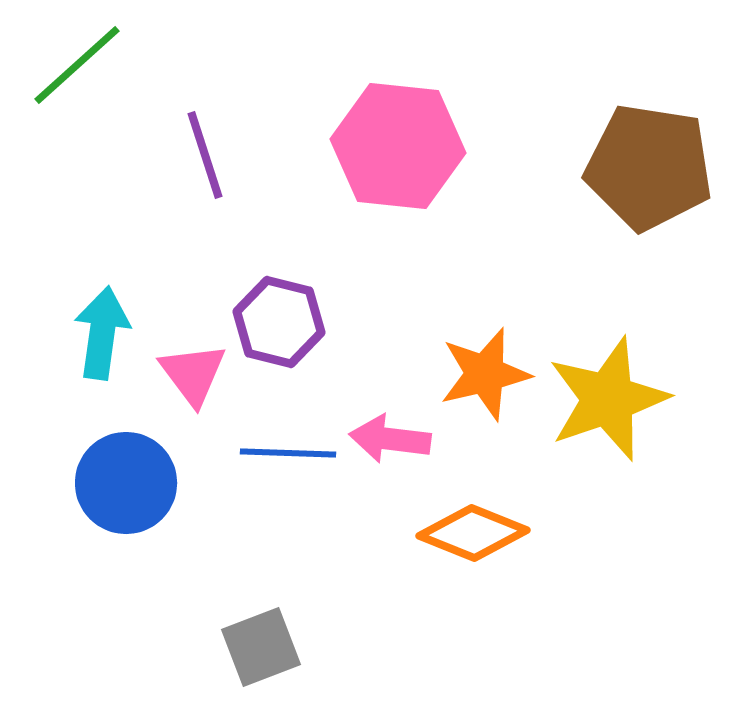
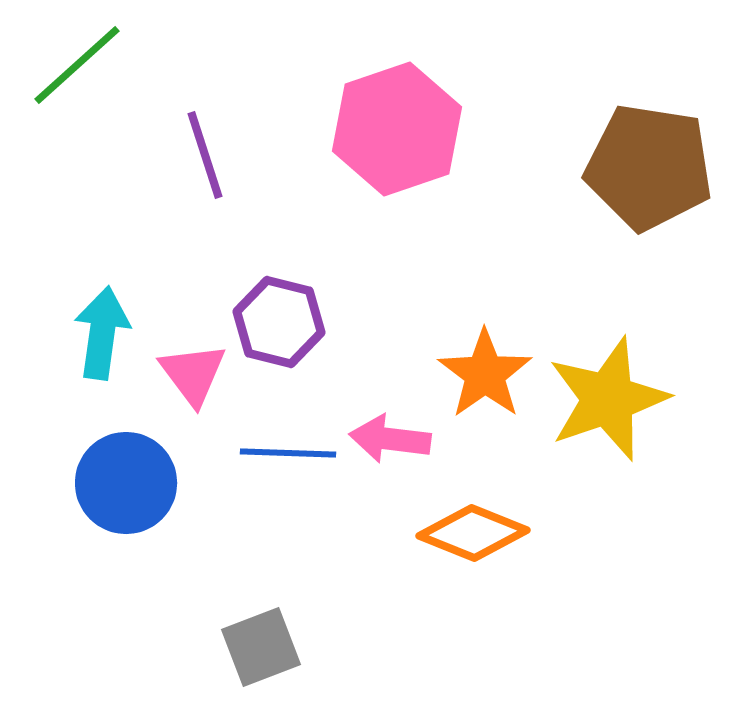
pink hexagon: moved 1 px left, 17 px up; rotated 25 degrees counterclockwise
orange star: rotated 22 degrees counterclockwise
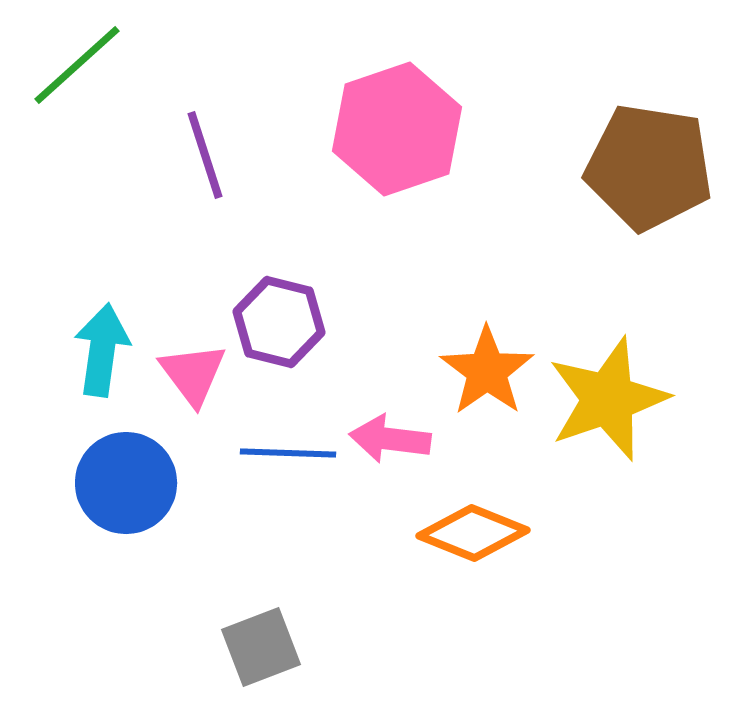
cyan arrow: moved 17 px down
orange star: moved 2 px right, 3 px up
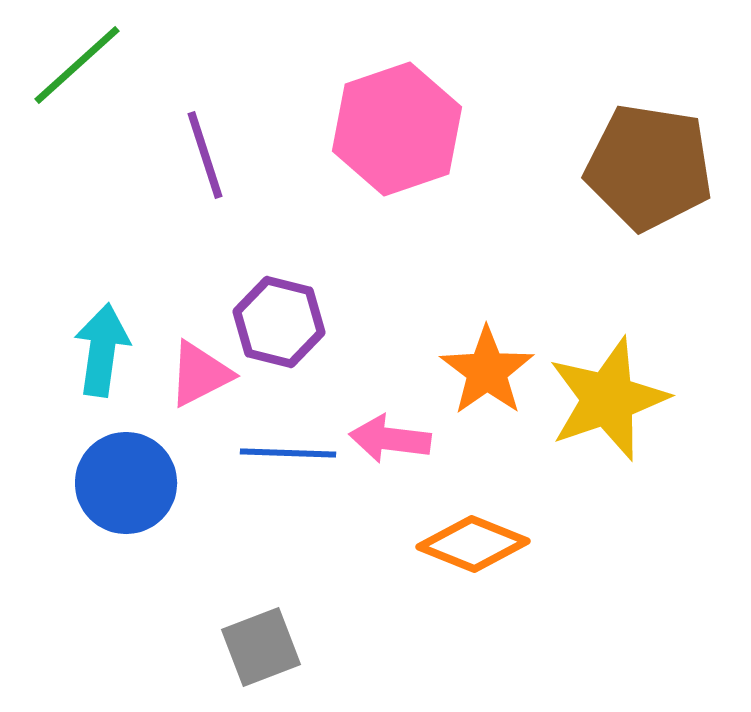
pink triangle: moved 7 px right; rotated 40 degrees clockwise
orange diamond: moved 11 px down
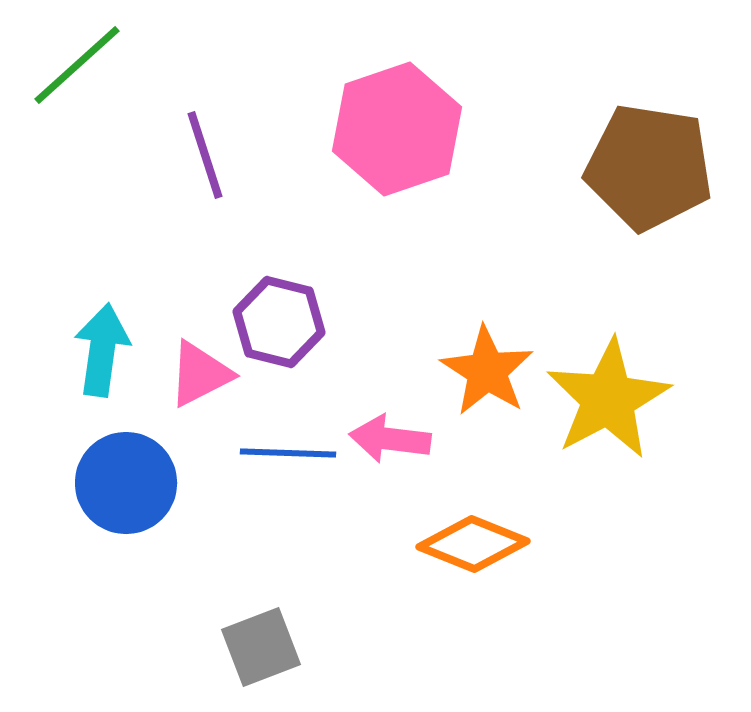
orange star: rotated 4 degrees counterclockwise
yellow star: rotated 9 degrees counterclockwise
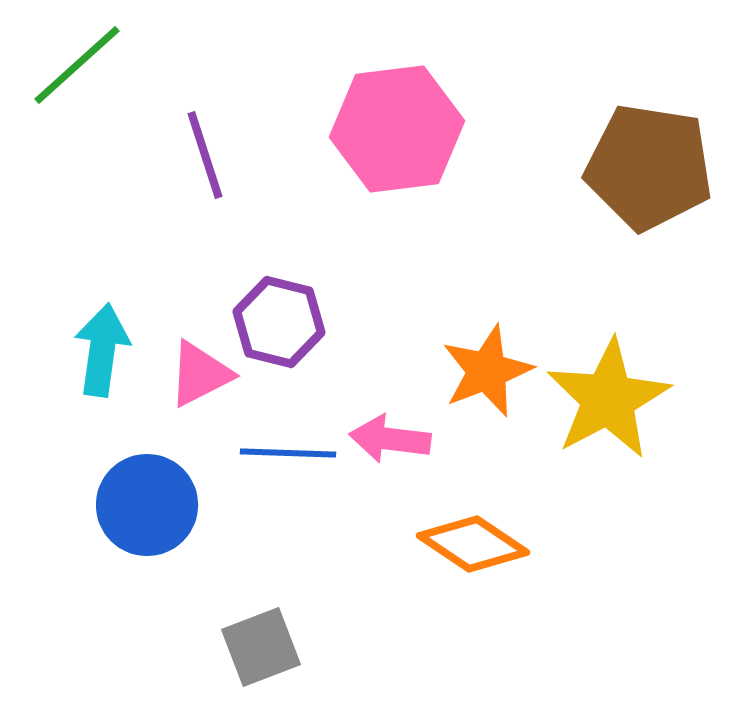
pink hexagon: rotated 12 degrees clockwise
orange star: rotated 18 degrees clockwise
blue circle: moved 21 px right, 22 px down
orange diamond: rotated 12 degrees clockwise
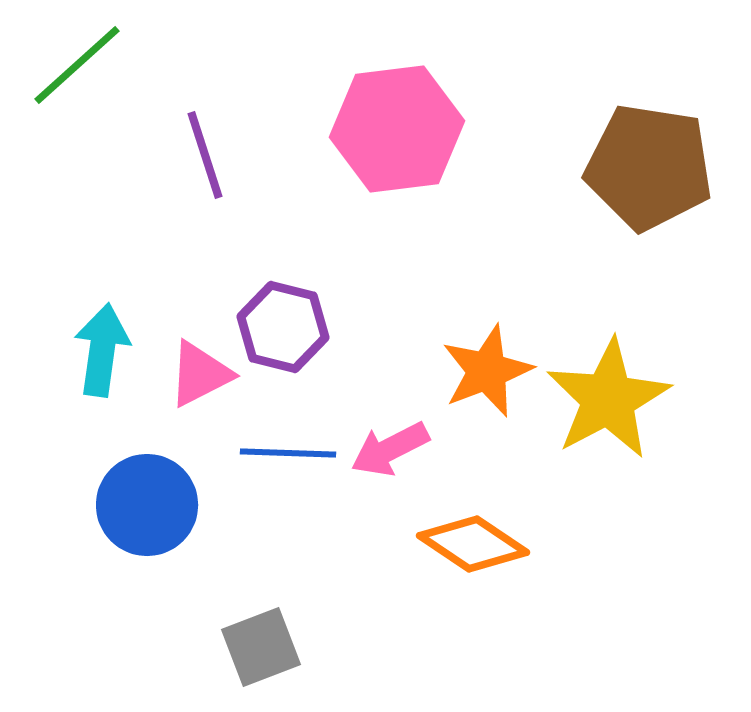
purple hexagon: moved 4 px right, 5 px down
pink arrow: moved 10 px down; rotated 34 degrees counterclockwise
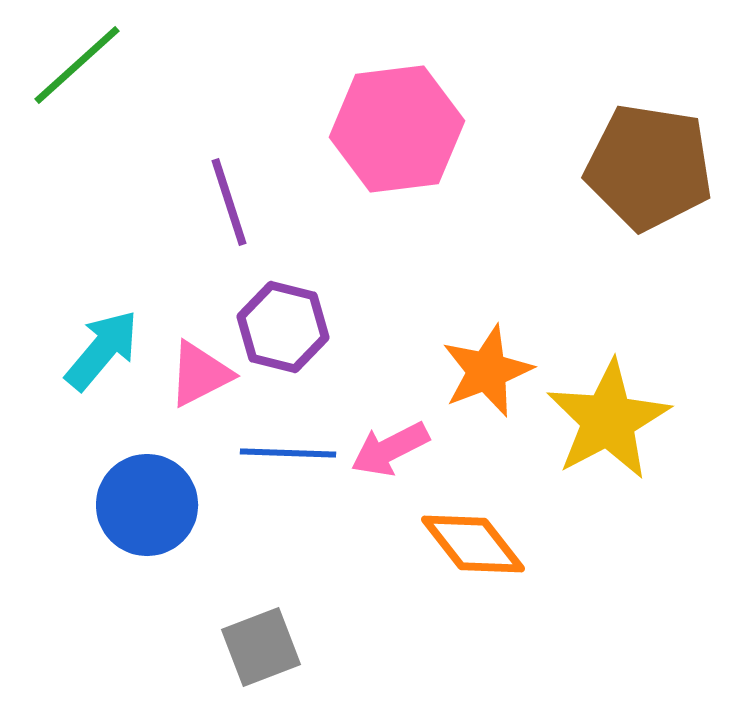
purple line: moved 24 px right, 47 px down
cyan arrow: rotated 32 degrees clockwise
yellow star: moved 21 px down
orange diamond: rotated 18 degrees clockwise
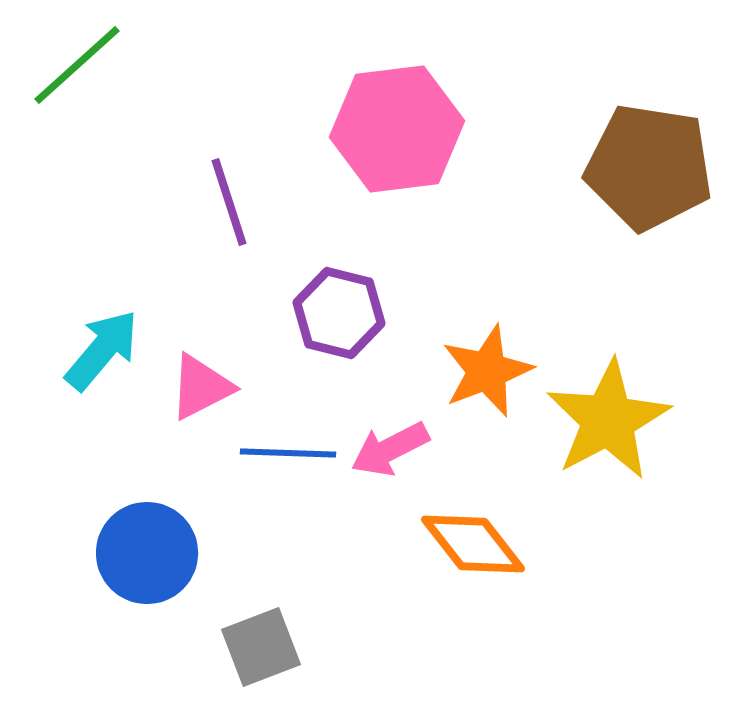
purple hexagon: moved 56 px right, 14 px up
pink triangle: moved 1 px right, 13 px down
blue circle: moved 48 px down
